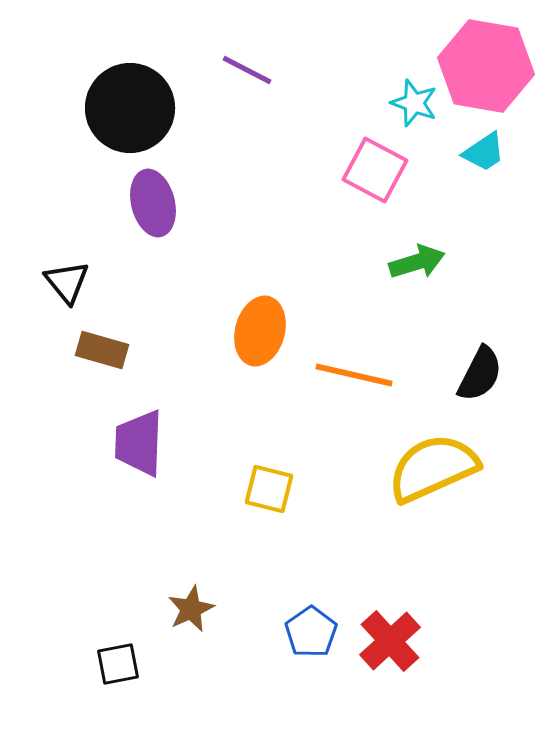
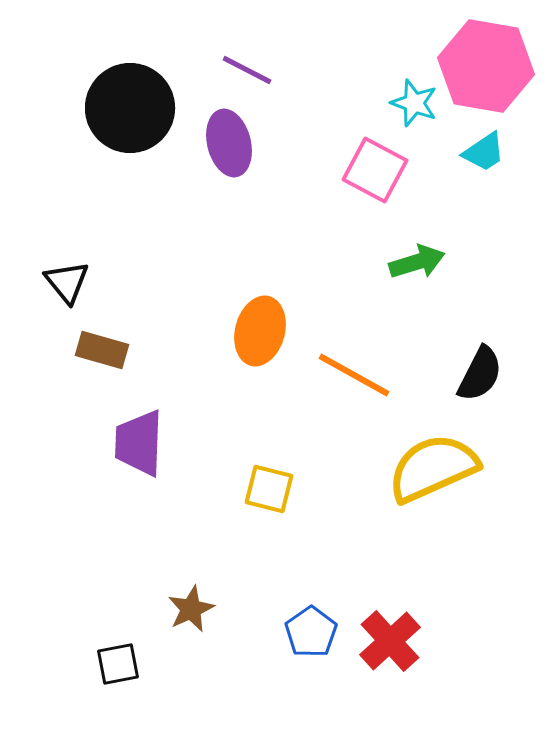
purple ellipse: moved 76 px right, 60 px up
orange line: rotated 16 degrees clockwise
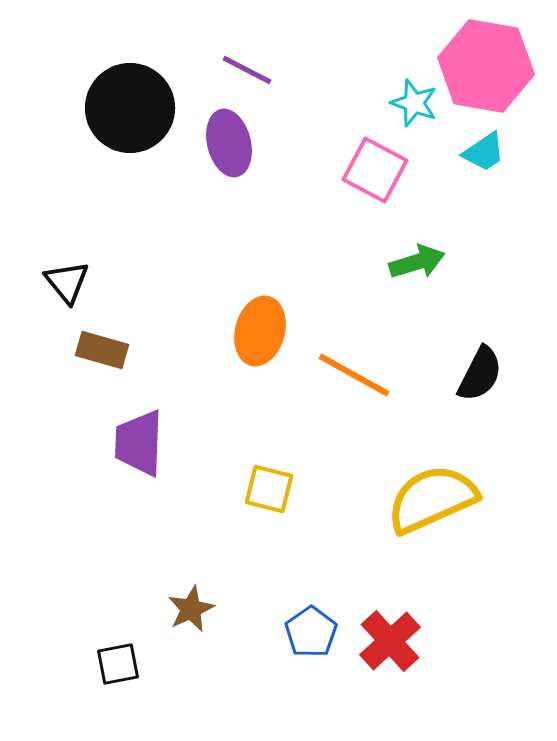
yellow semicircle: moved 1 px left, 31 px down
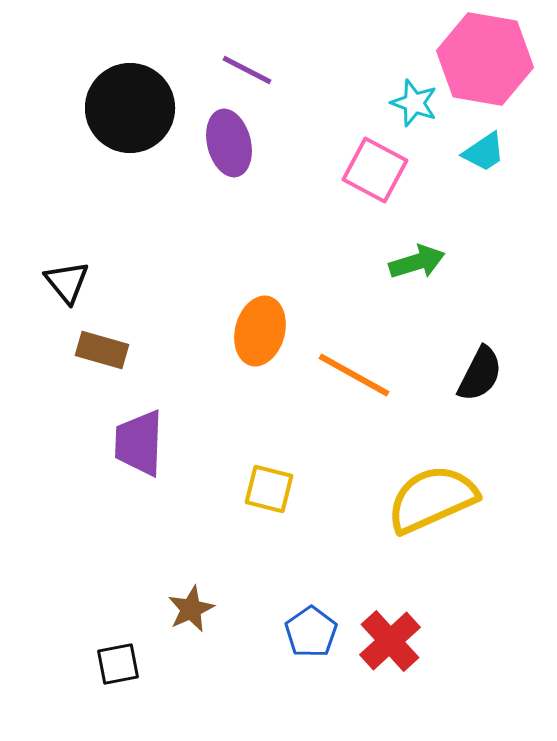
pink hexagon: moved 1 px left, 7 px up
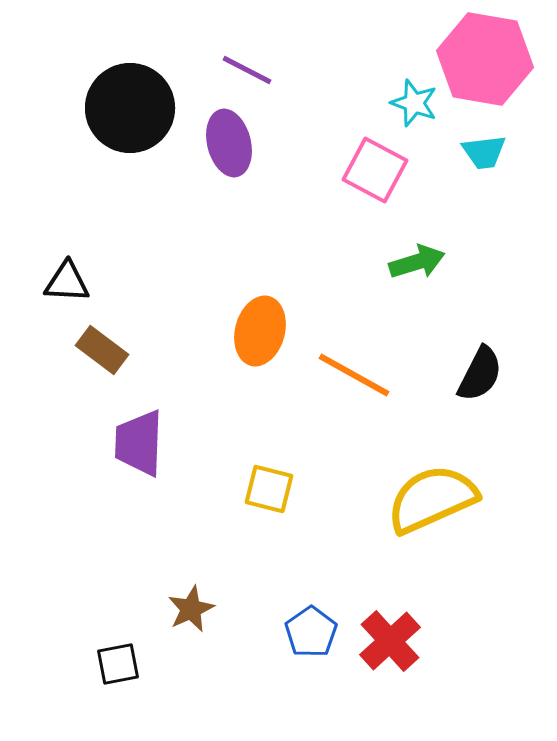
cyan trapezoid: rotated 27 degrees clockwise
black triangle: rotated 48 degrees counterclockwise
brown rectangle: rotated 21 degrees clockwise
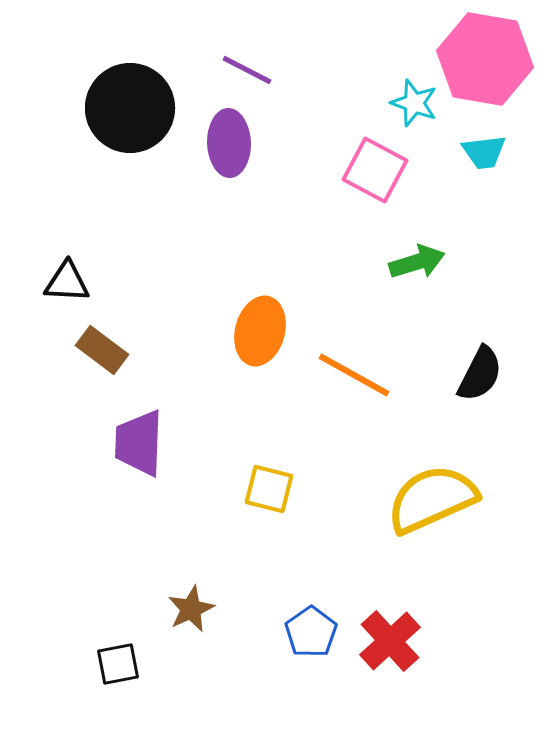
purple ellipse: rotated 12 degrees clockwise
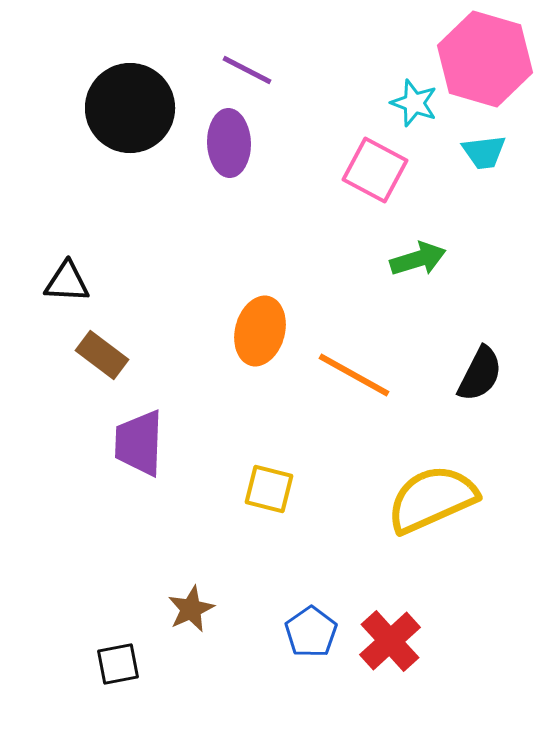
pink hexagon: rotated 6 degrees clockwise
green arrow: moved 1 px right, 3 px up
brown rectangle: moved 5 px down
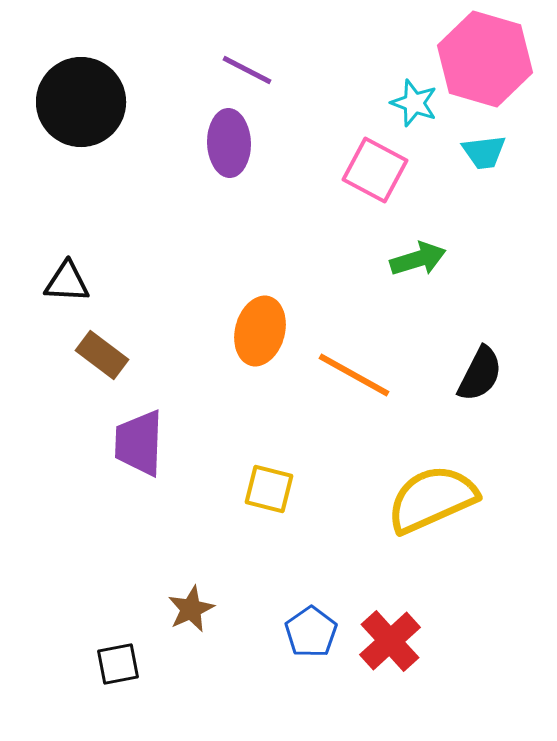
black circle: moved 49 px left, 6 px up
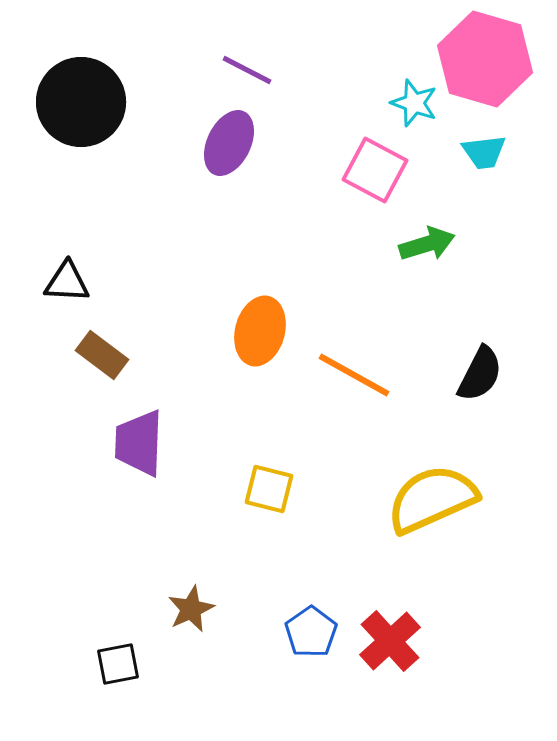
purple ellipse: rotated 28 degrees clockwise
green arrow: moved 9 px right, 15 px up
